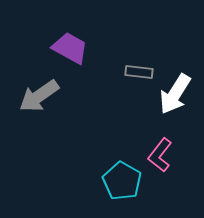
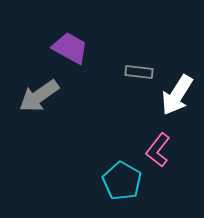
white arrow: moved 2 px right, 1 px down
pink L-shape: moved 2 px left, 5 px up
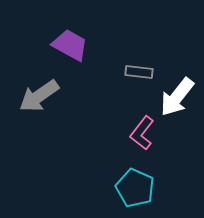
purple trapezoid: moved 3 px up
white arrow: moved 2 px down; rotated 6 degrees clockwise
pink L-shape: moved 16 px left, 17 px up
cyan pentagon: moved 13 px right, 7 px down; rotated 6 degrees counterclockwise
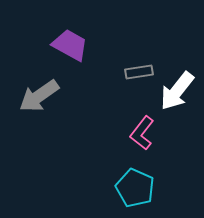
gray rectangle: rotated 16 degrees counterclockwise
white arrow: moved 6 px up
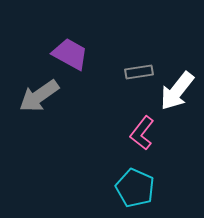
purple trapezoid: moved 9 px down
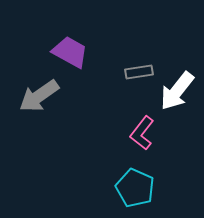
purple trapezoid: moved 2 px up
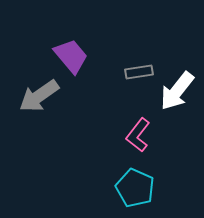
purple trapezoid: moved 1 px right, 4 px down; rotated 21 degrees clockwise
pink L-shape: moved 4 px left, 2 px down
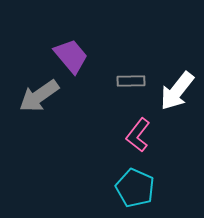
gray rectangle: moved 8 px left, 9 px down; rotated 8 degrees clockwise
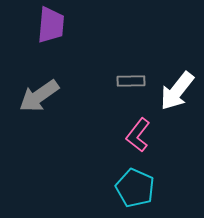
purple trapezoid: moved 20 px left, 31 px up; rotated 45 degrees clockwise
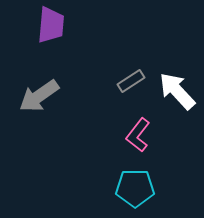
gray rectangle: rotated 32 degrees counterclockwise
white arrow: rotated 99 degrees clockwise
cyan pentagon: rotated 24 degrees counterclockwise
